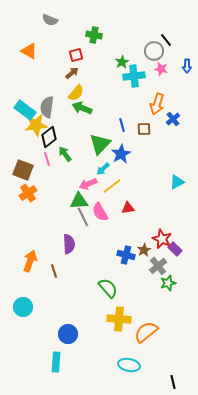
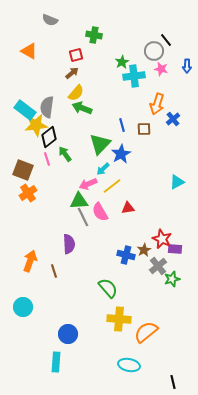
purple rectangle at (175, 249): rotated 40 degrees counterclockwise
green star at (168, 283): moved 4 px right, 4 px up
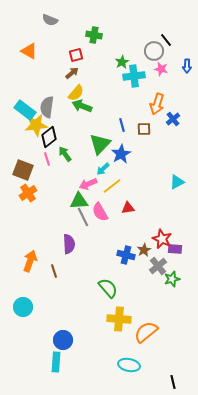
green arrow at (82, 108): moved 2 px up
blue circle at (68, 334): moved 5 px left, 6 px down
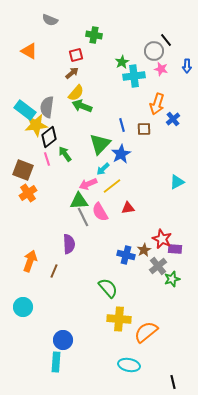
brown line at (54, 271): rotated 40 degrees clockwise
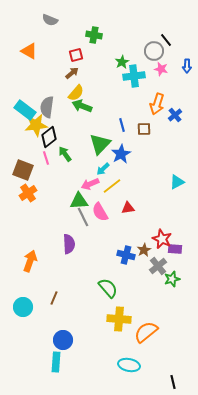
blue cross at (173, 119): moved 2 px right, 4 px up
pink line at (47, 159): moved 1 px left, 1 px up
pink arrow at (88, 184): moved 2 px right
brown line at (54, 271): moved 27 px down
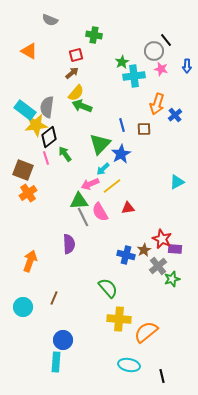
black line at (173, 382): moved 11 px left, 6 px up
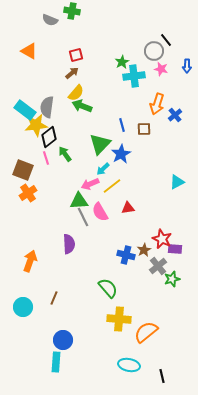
green cross at (94, 35): moved 22 px left, 24 px up
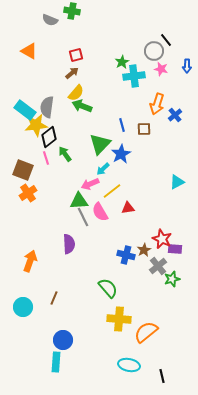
yellow line at (112, 186): moved 5 px down
